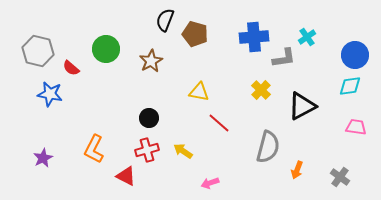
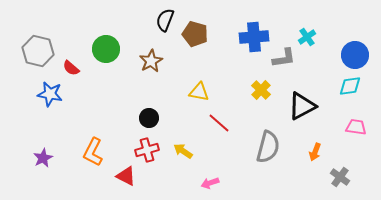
orange L-shape: moved 1 px left, 3 px down
orange arrow: moved 18 px right, 18 px up
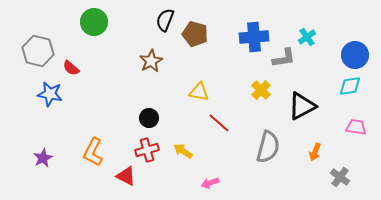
green circle: moved 12 px left, 27 px up
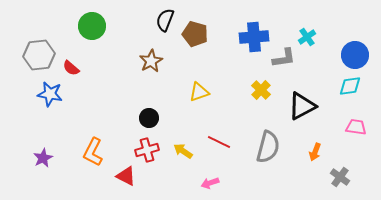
green circle: moved 2 px left, 4 px down
gray hexagon: moved 1 px right, 4 px down; rotated 20 degrees counterclockwise
yellow triangle: rotated 30 degrees counterclockwise
red line: moved 19 px down; rotated 15 degrees counterclockwise
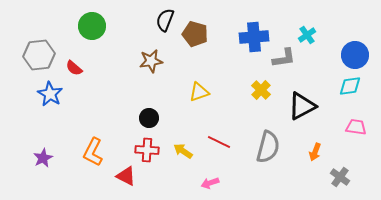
cyan cross: moved 2 px up
brown star: rotated 20 degrees clockwise
red semicircle: moved 3 px right
blue star: rotated 20 degrees clockwise
red cross: rotated 20 degrees clockwise
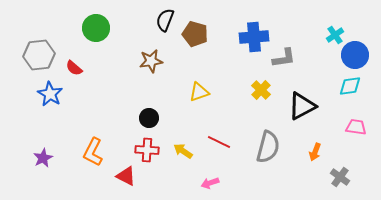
green circle: moved 4 px right, 2 px down
cyan cross: moved 28 px right
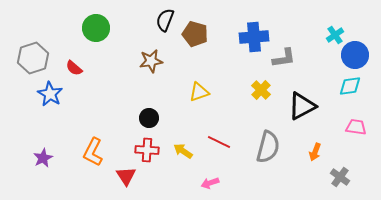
gray hexagon: moved 6 px left, 3 px down; rotated 12 degrees counterclockwise
red triangle: rotated 30 degrees clockwise
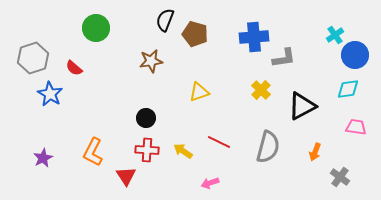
cyan diamond: moved 2 px left, 3 px down
black circle: moved 3 px left
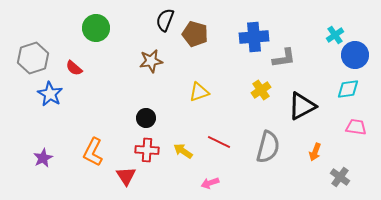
yellow cross: rotated 12 degrees clockwise
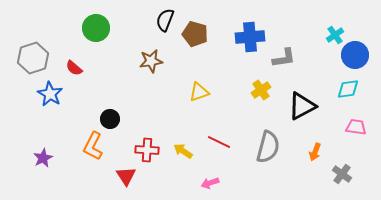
blue cross: moved 4 px left
black circle: moved 36 px left, 1 px down
orange L-shape: moved 6 px up
gray cross: moved 2 px right, 3 px up
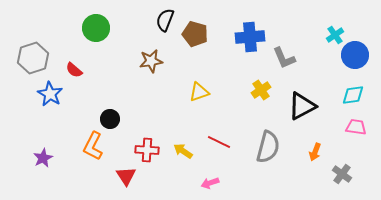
gray L-shape: rotated 75 degrees clockwise
red semicircle: moved 2 px down
cyan diamond: moved 5 px right, 6 px down
